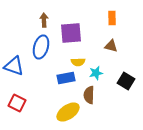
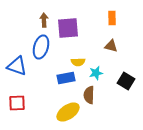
purple square: moved 3 px left, 5 px up
blue triangle: moved 3 px right
red square: rotated 30 degrees counterclockwise
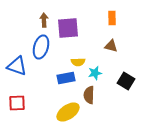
cyan star: moved 1 px left
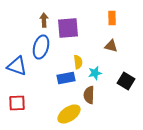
yellow semicircle: rotated 96 degrees counterclockwise
yellow ellipse: moved 1 px right, 2 px down
